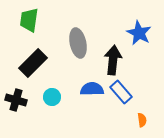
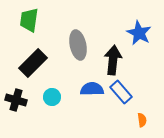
gray ellipse: moved 2 px down
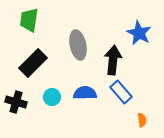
blue semicircle: moved 7 px left, 4 px down
black cross: moved 2 px down
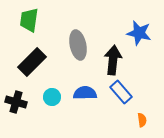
blue star: rotated 15 degrees counterclockwise
black rectangle: moved 1 px left, 1 px up
